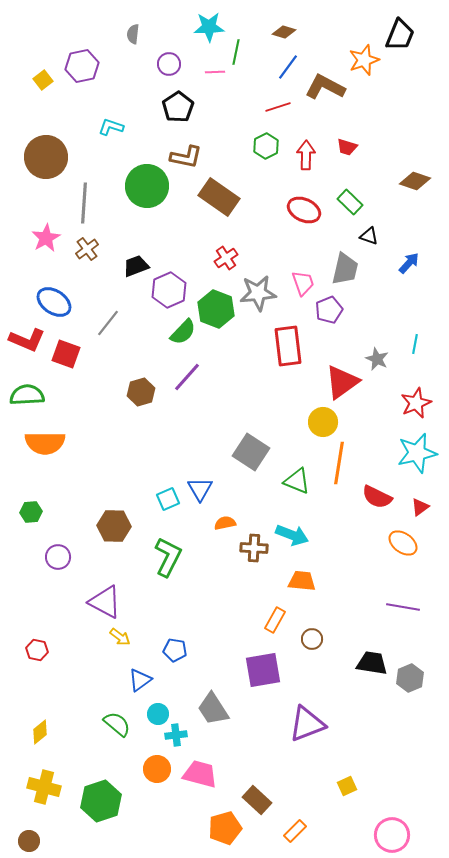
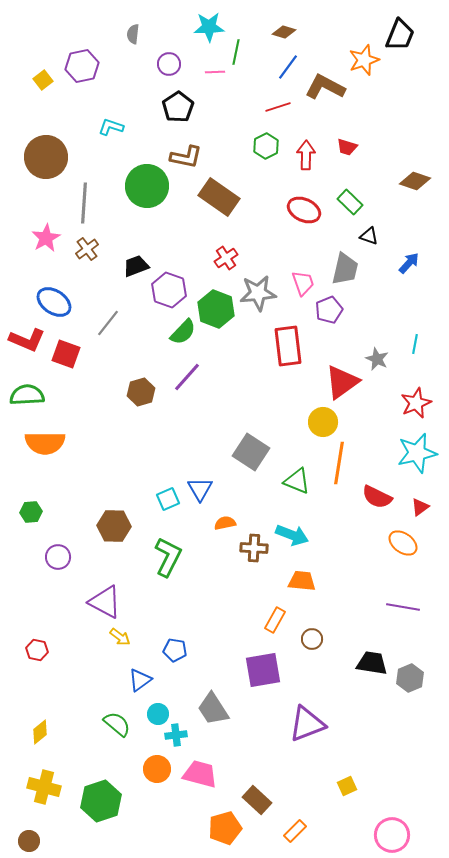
purple hexagon at (169, 290): rotated 16 degrees counterclockwise
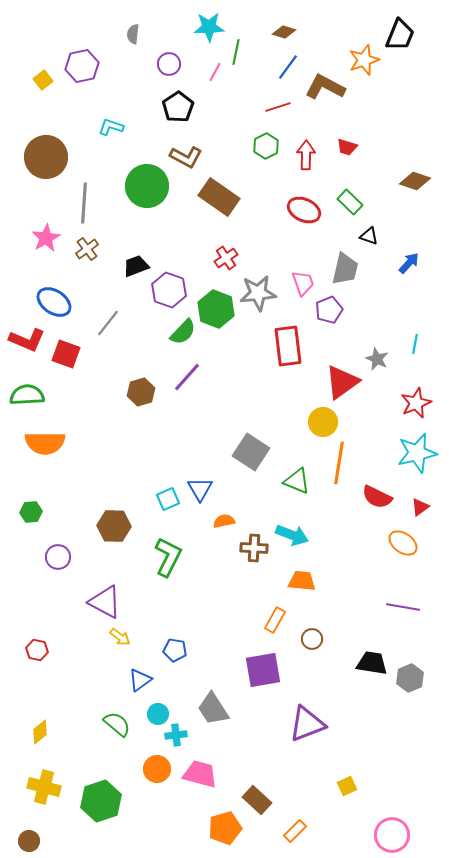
pink line at (215, 72): rotated 60 degrees counterclockwise
brown L-shape at (186, 157): rotated 16 degrees clockwise
orange semicircle at (225, 523): moved 1 px left, 2 px up
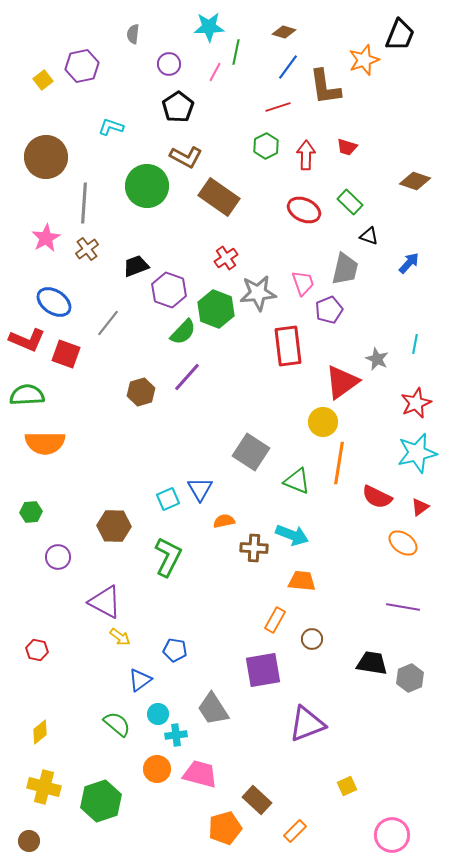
brown L-shape at (325, 87): rotated 126 degrees counterclockwise
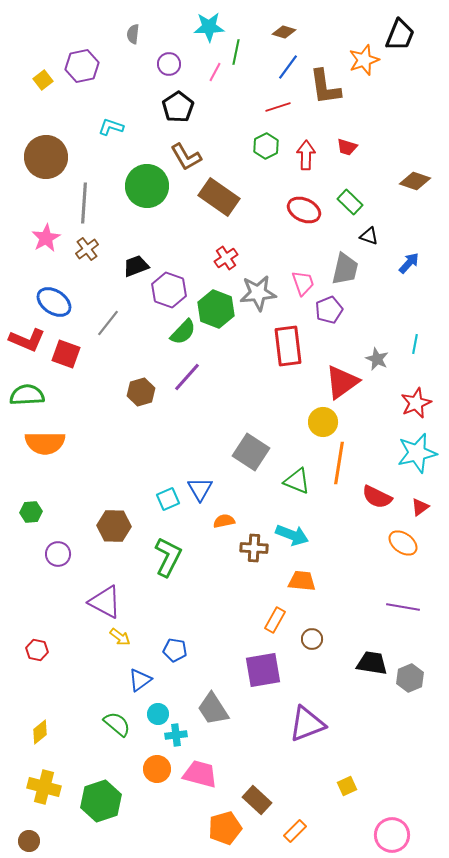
brown L-shape at (186, 157): rotated 32 degrees clockwise
purple circle at (58, 557): moved 3 px up
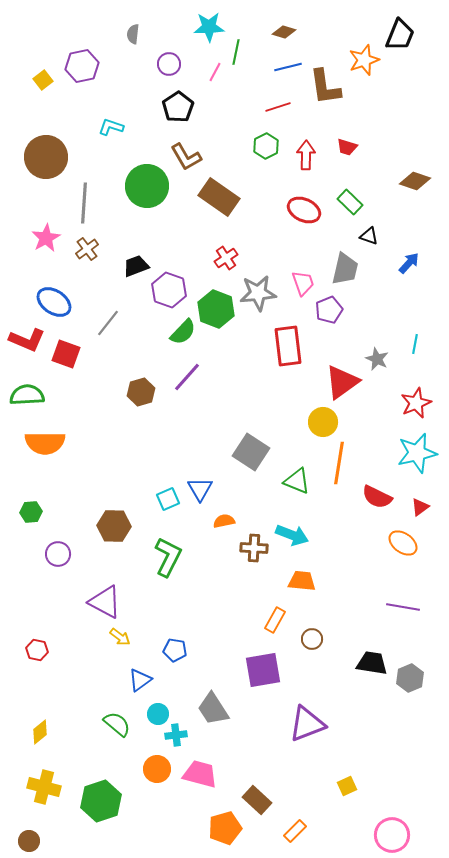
blue line at (288, 67): rotated 40 degrees clockwise
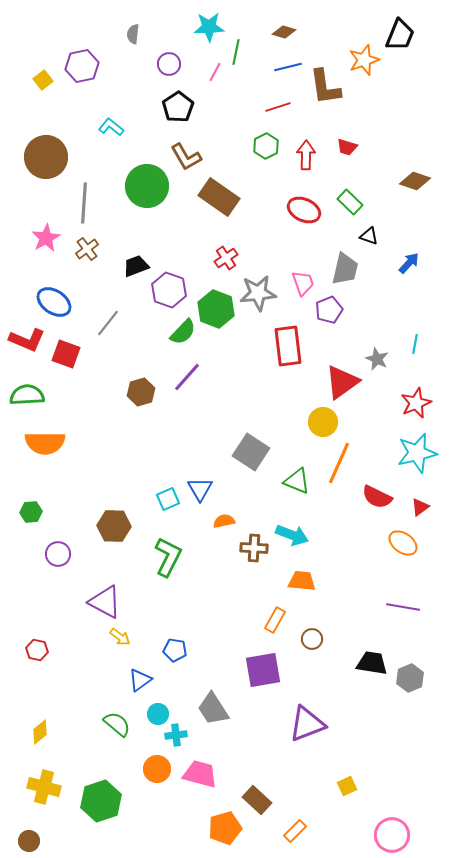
cyan L-shape at (111, 127): rotated 20 degrees clockwise
orange line at (339, 463): rotated 15 degrees clockwise
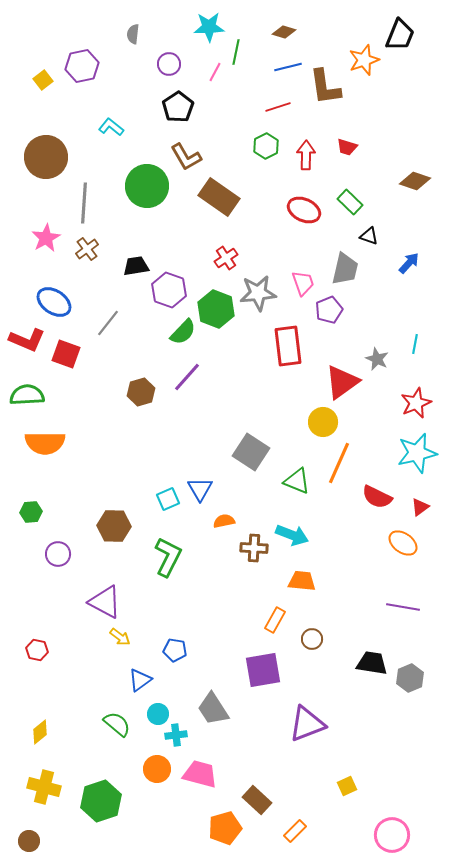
black trapezoid at (136, 266): rotated 12 degrees clockwise
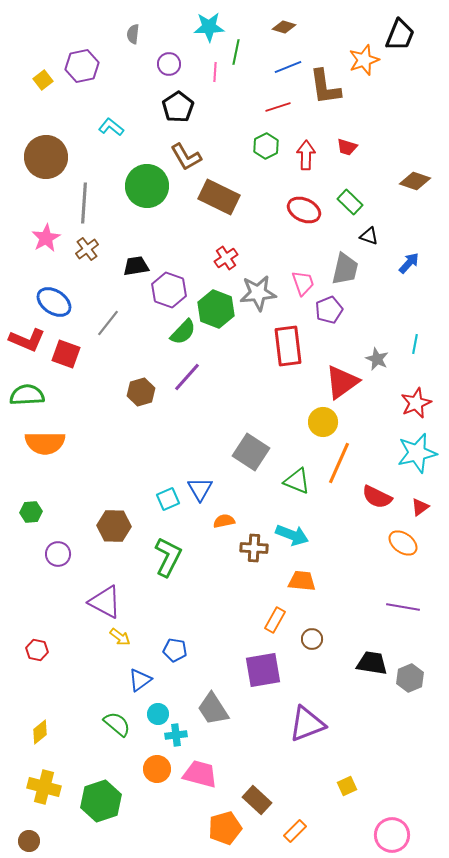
brown diamond at (284, 32): moved 5 px up
blue line at (288, 67): rotated 8 degrees counterclockwise
pink line at (215, 72): rotated 24 degrees counterclockwise
brown rectangle at (219, 197): rotated 9 degrees counterclockwise
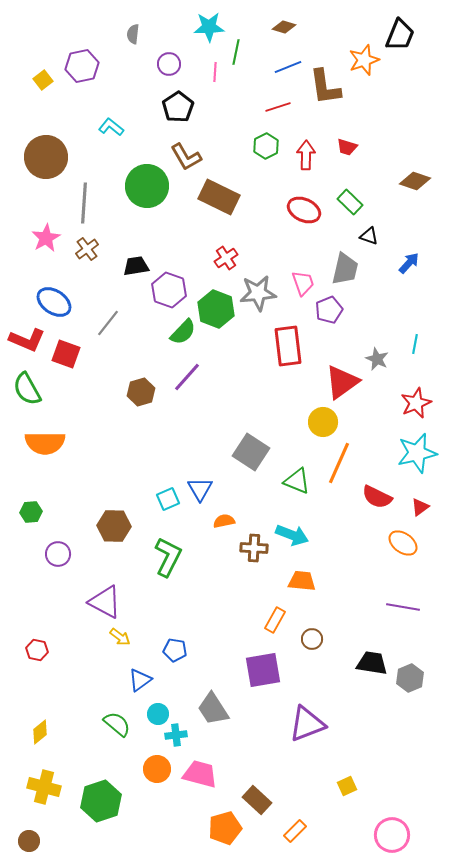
green semicircle at (27, 395): moved 6 px up; rotated 116 degrees counterclockwise
